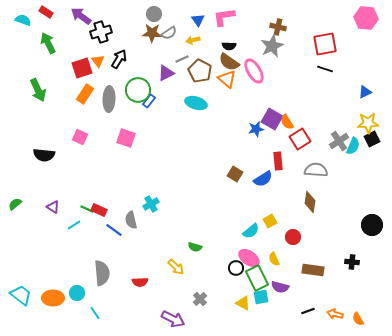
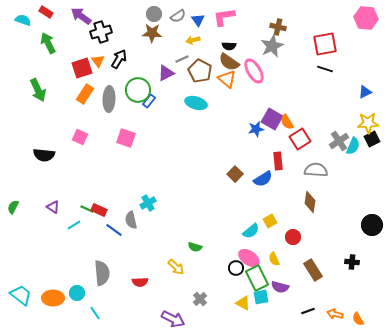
gray semicircle at (169, 33): moved 9 px right, 17 px up
brown square at (235, 174): rotated 14 degrees clockwise
green semicircle at (15, 204): moved 2 px left, 3 px down; rotated 24 degrees counterclockwise
cyan cross at (151, 204): moved 3 px left, 1 px up
brown rectangle at (313, 270): rotated 50 degrees clockwise
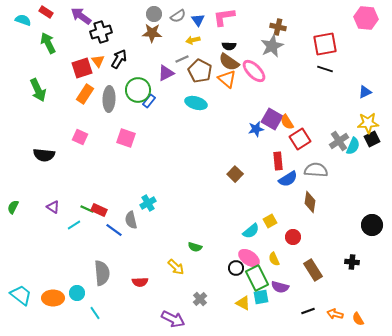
pink ellipse at (254, 71): rotated 15 degrees counterclockwise
blue semicircle at (263, 179): moved 25 px right
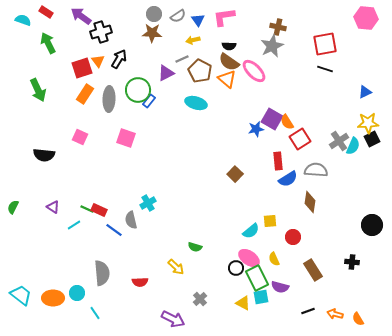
yellow square at (270, 221): rotated 24 degrees clockwise
